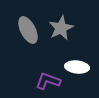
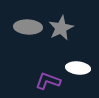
gray ellipse: moved 3 px up; rotated 60 degrees counterclockwise
white ellipse: moved 1 px right, 1 px down
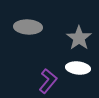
gray star: moved 18 px right, 10 px down; rotated 10 degrees counterclockwise
purple L-shape: rotated 110 degrees clockwise
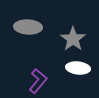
gray star: moved 6 px left, 1 px down
purple L-shape: moved 10 px left
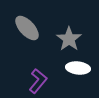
gray ellipse: moved 1 px left, 1 px down; rotated 44 degrees clockwise
gray star: moved 4 px left
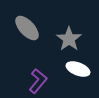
white ellipse: moved 1 px down; rotated 15 degrees clockwise
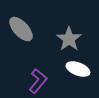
gray ellipse: moved 6 px left, 1 px down
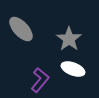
white ellipse: moved 5 px left
purple L-shape: moved 2 px right, 1 px up
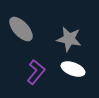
gray star: rotated 25 degrees counterclockwise
purple L-shape: moved 4 px left, 8 px up
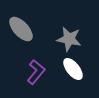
white ellipse: rotated 30 degrees clockwise
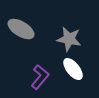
gray ellipse: rotated 16 degrees counterclockwise
purple L-shape: moved 4 px right, 5 px down
